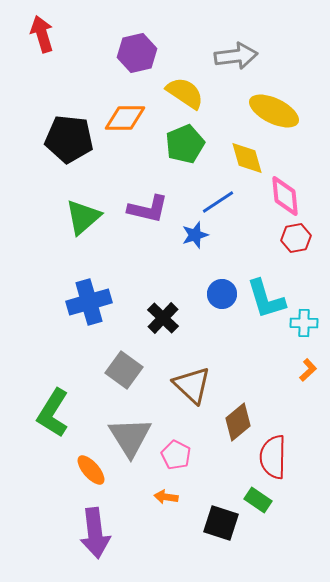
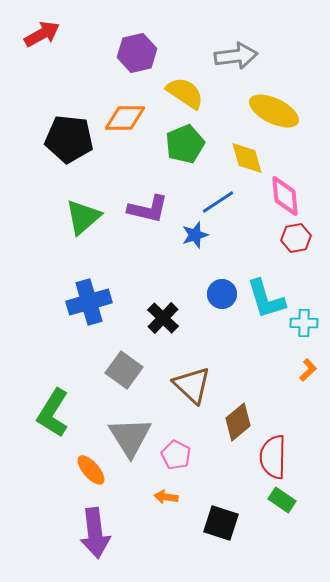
red arrow: rotated 78 degrees clockwise
green rectangle: moved 24 px right
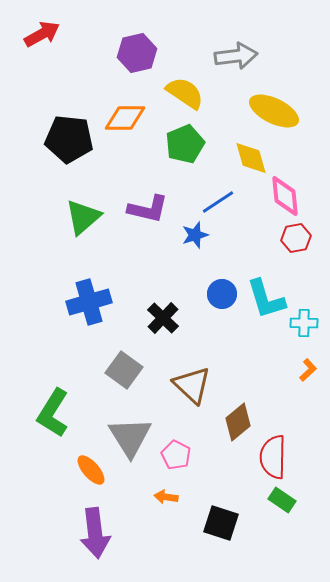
yellow diamond: moved 4 px right
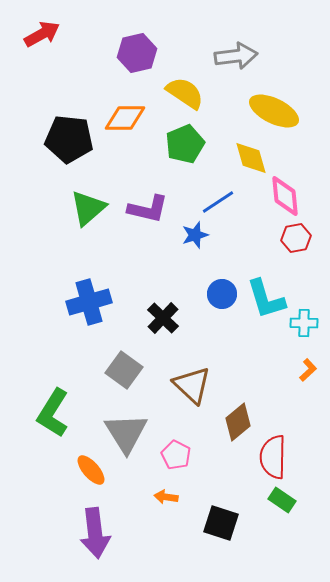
green triangle: moved 5 px right, 9 px up
gray triangle: moved 4 px left, 4 px up
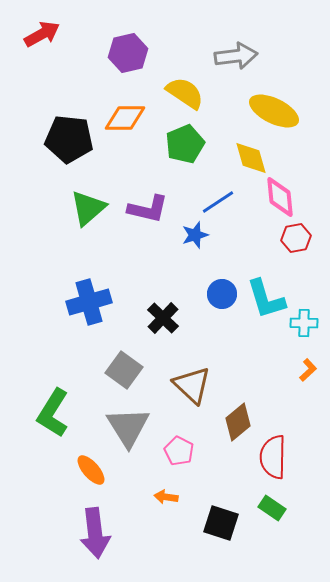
purple hexagon: moved 9 px left
pink diamond: moved 5 px left, 1 px down
gray triangle: moved 2 px right, 6 px up
pink pentagon: moved 3 px right, 4 px up
green rectangle: moved 10 px left, 8 px down
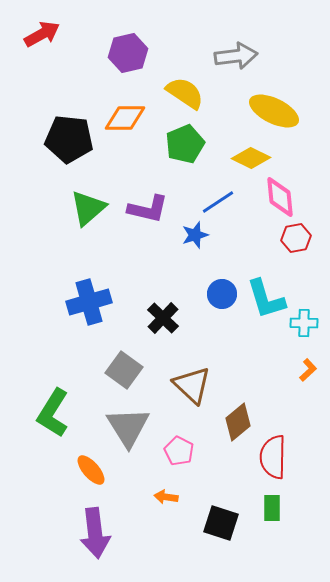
yellow diamond: rotated 48 degrees counterclockwise
green rectangle: rotated 56 degrees clockwise
